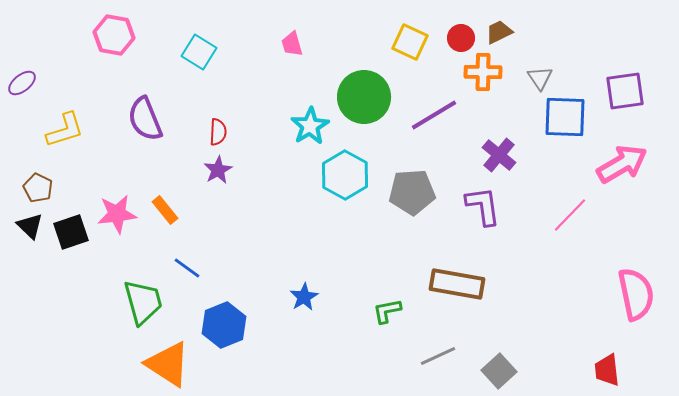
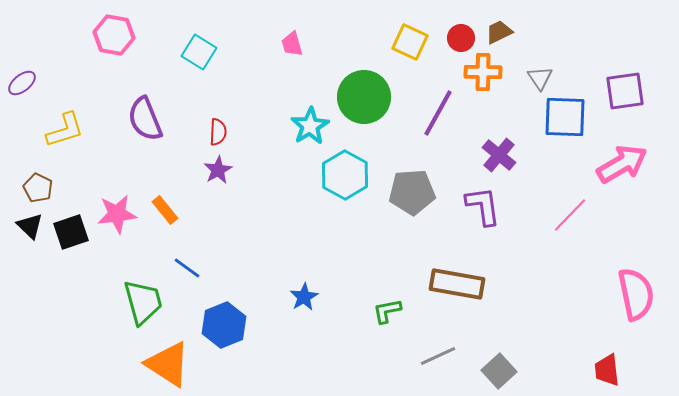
purple line: moved 4 px right, 2 px up; rotated 30 degrees counterclockwise
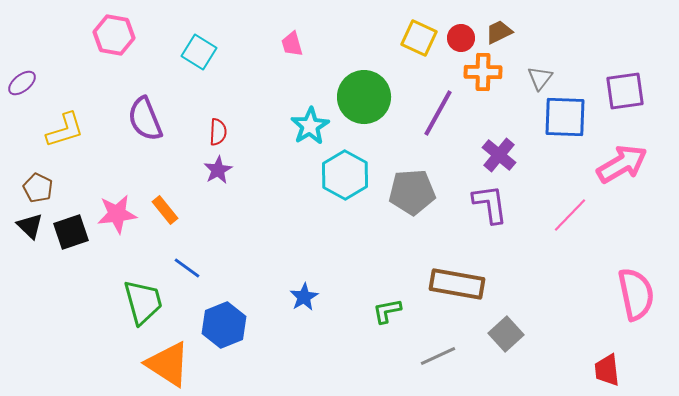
yellow square: moved 9 px right, 4 px up
gray triangle: rotated 12 degrees clockwise
purple L-shape: moved 7 px right, 2 px up
gray square: moved 7 px right, 37 px up
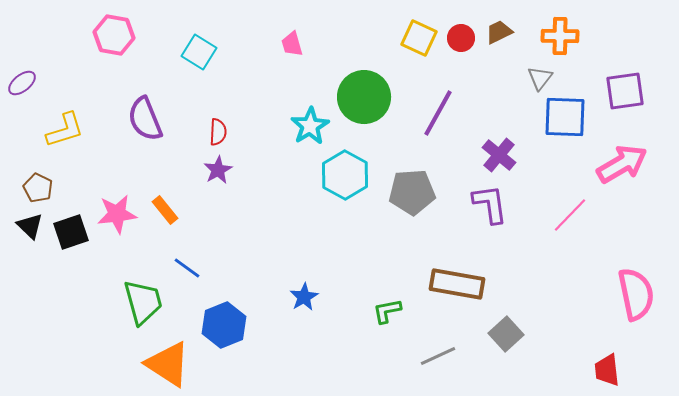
orange cross: moved 77 px right, 36 px up
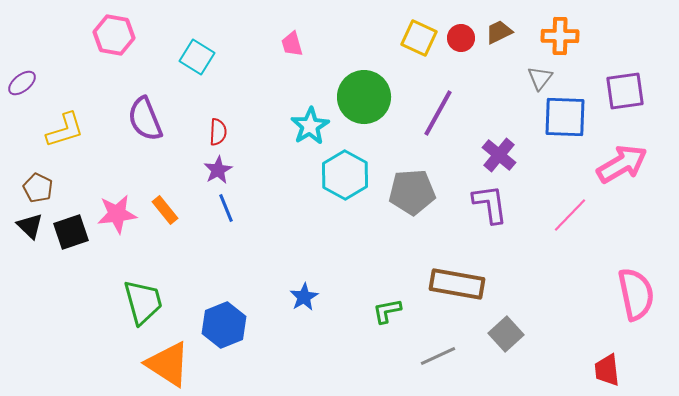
cyan square: moved 2 px left, 5 px down
blue line: moved 39 px right, 60 px up; rotated 32 degrees clockwise
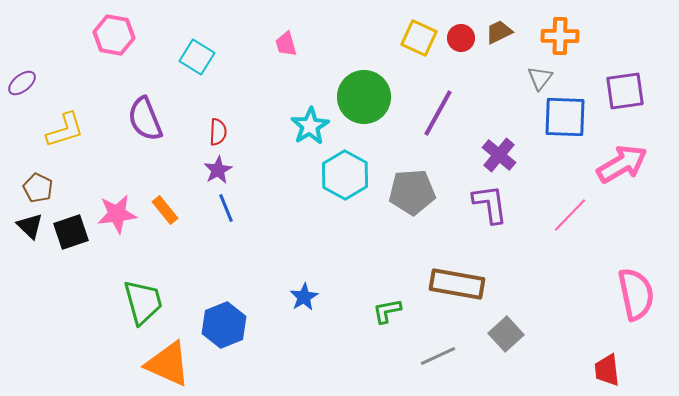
pink trapezoid: moved 6 px left
orange triangle: rotated 9 degrees counterclockwise
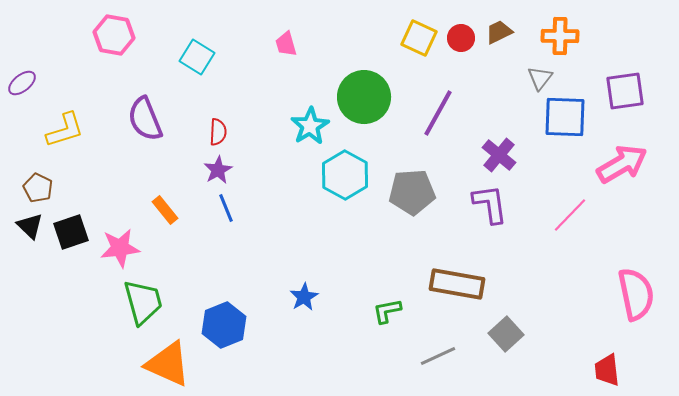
pink star: moved 3 px right, 34 px down
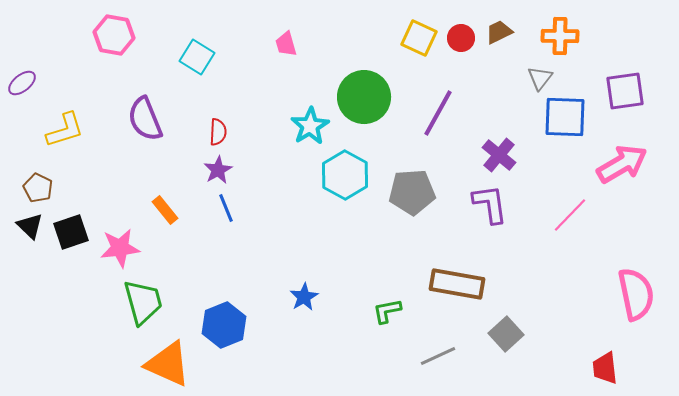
red trapezoid: moved 2 px left, 2 px up
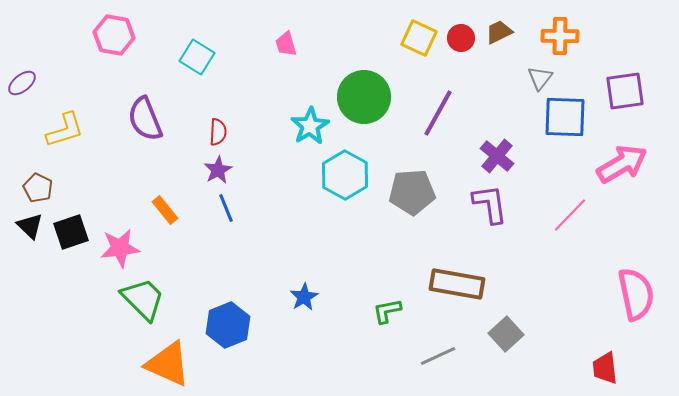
purple cross: moved 2 px left, 1 px down
green trapezoid: moved 3 px up; rotated 30 degrees counterclockwise
blue hexagon: moved 4 px right
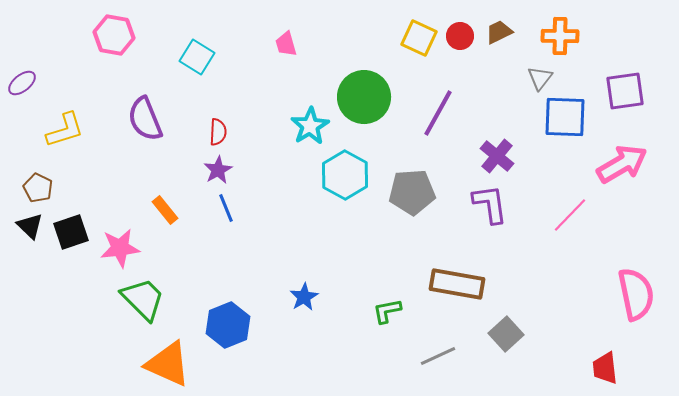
red circle: moved 1 px left, 2 px up
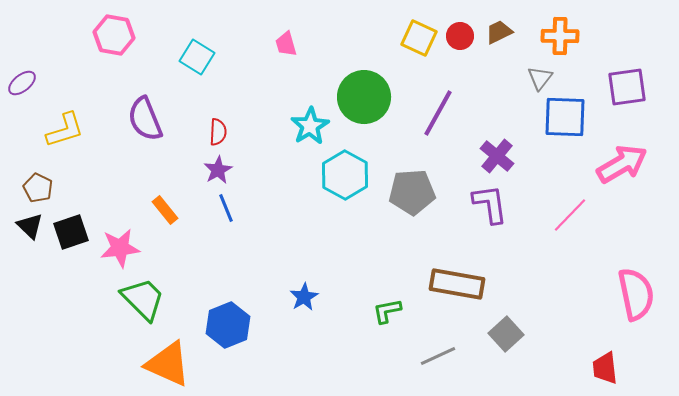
purple square: moved 2 px right, 4 px up
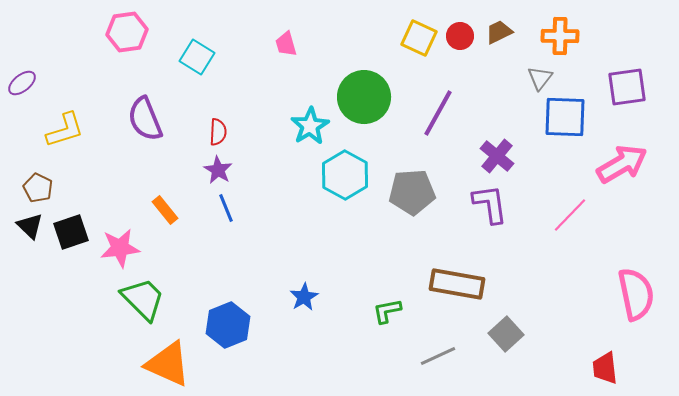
pink hexagon: moved 13 px right, 3 px up; rotated 18 degrees counterclockwise
purple star: rotated 12 degrees counterclockwise
